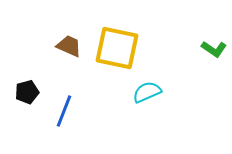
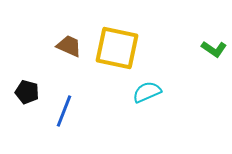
black pentagon: rotated 30 degrees clockwise
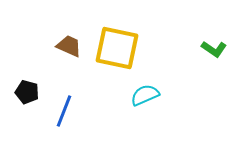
cyan semicircle: moved 2 px left, 3 px down
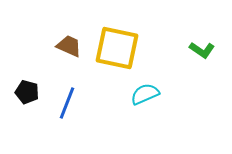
green L-shape: moved 12 px left, 1 px down
cyan semicircle: moved 1 px up
blue line: moved 3 px right, 8 px up
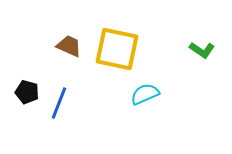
yellow square: moved 1 px down
blue line: moved 8 px left
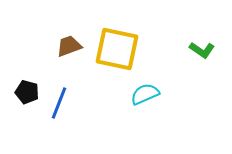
brown trapezoid: rotated 44 degrees counterclockwise
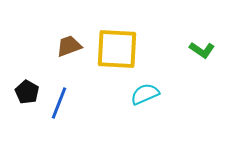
yellow square: rotated 9 degrees counterclockwise
black pentagon: rotated 15 degrees clockwise
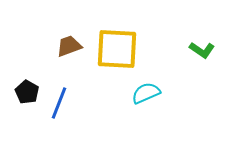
cyan semicircle: moved 1 px right, 1 px up
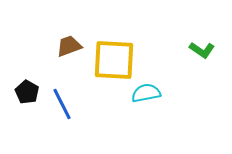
yellow square: moved 3 px left, 11 px down
cyan semicircle: rotated 12 degrees clockwise
blue line: moved 3 px right, 1 px down; rotated 48 degrees counterclockwise
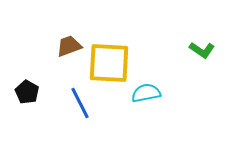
yellow square: moved 5 px left, 3 px down
blue line: moved 18 px right, 1 px up
